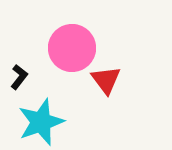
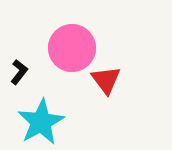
black L-shape: moved 5 px up
cyan star: rotated 9 degrees counterclockwise
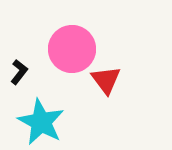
pink circle: moved 1 px down
cyan star: rotated 15 degrees counterclockwise
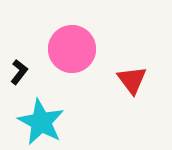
red triangle: moved 26 px right
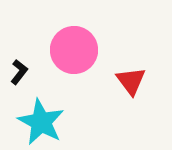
pink circle: moved 2 px right, 1 px down
red triangle: moved 1 px left, 1 px down
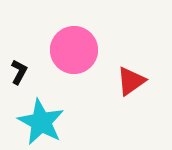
black L-shape: rotated 10 degrees counterclockwise
red triangle: rotated 32 degrees clockwise
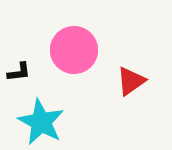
black L-shape: rotated 55 degrees clockwise
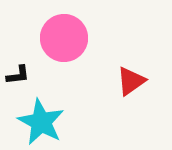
pink circle: moved 10 px left, 12 px up
black L-shape: moved 1 px left, 3 px down
